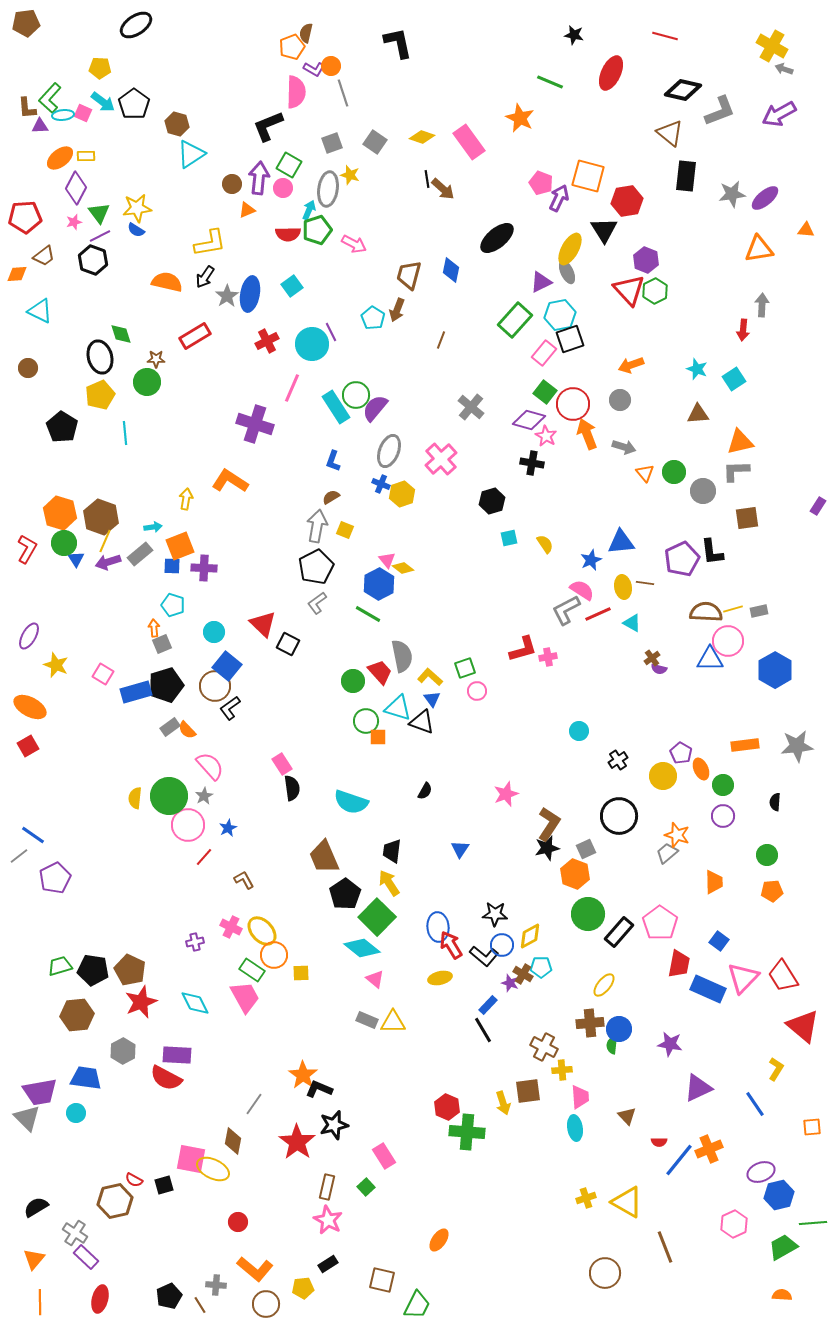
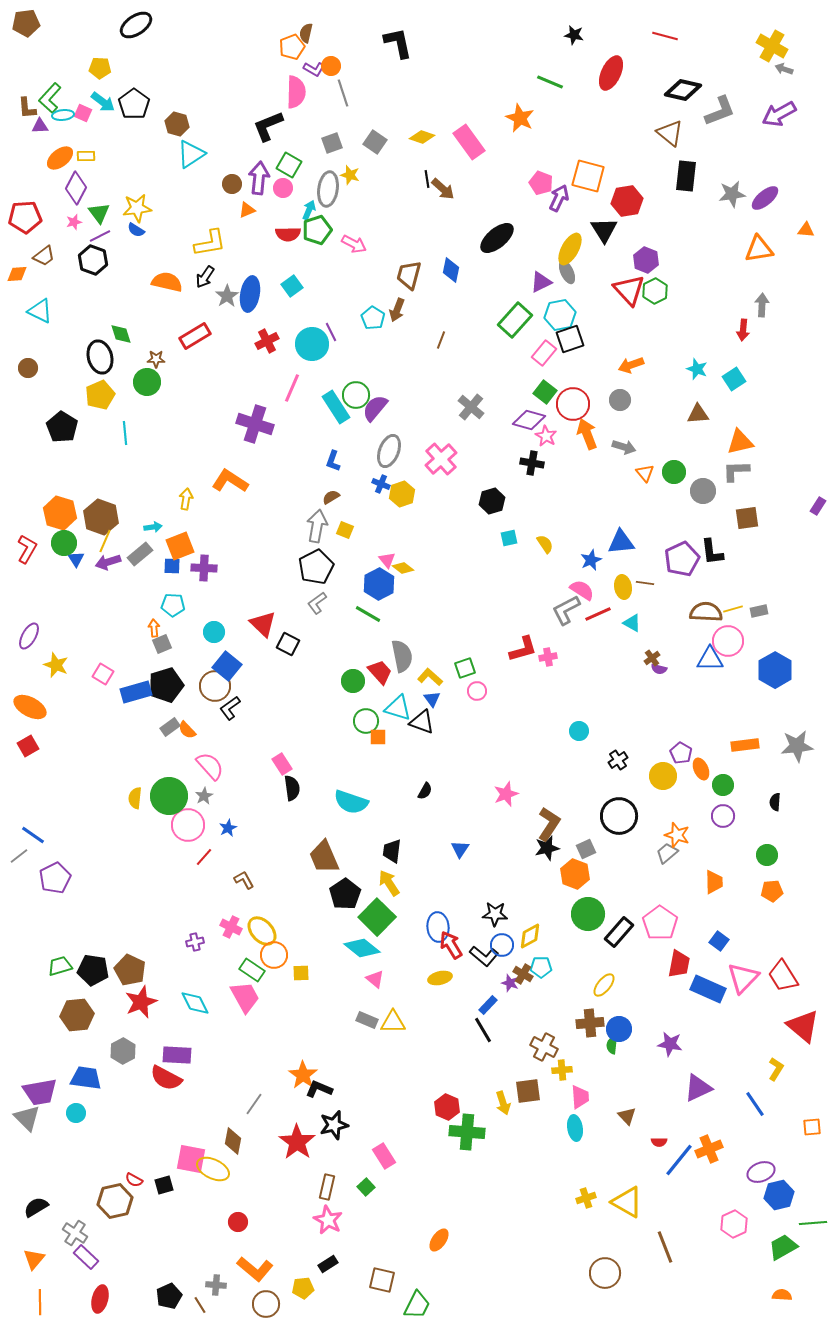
cyan pentagon at (173, 605): rotated 15 degrees counterclockwise
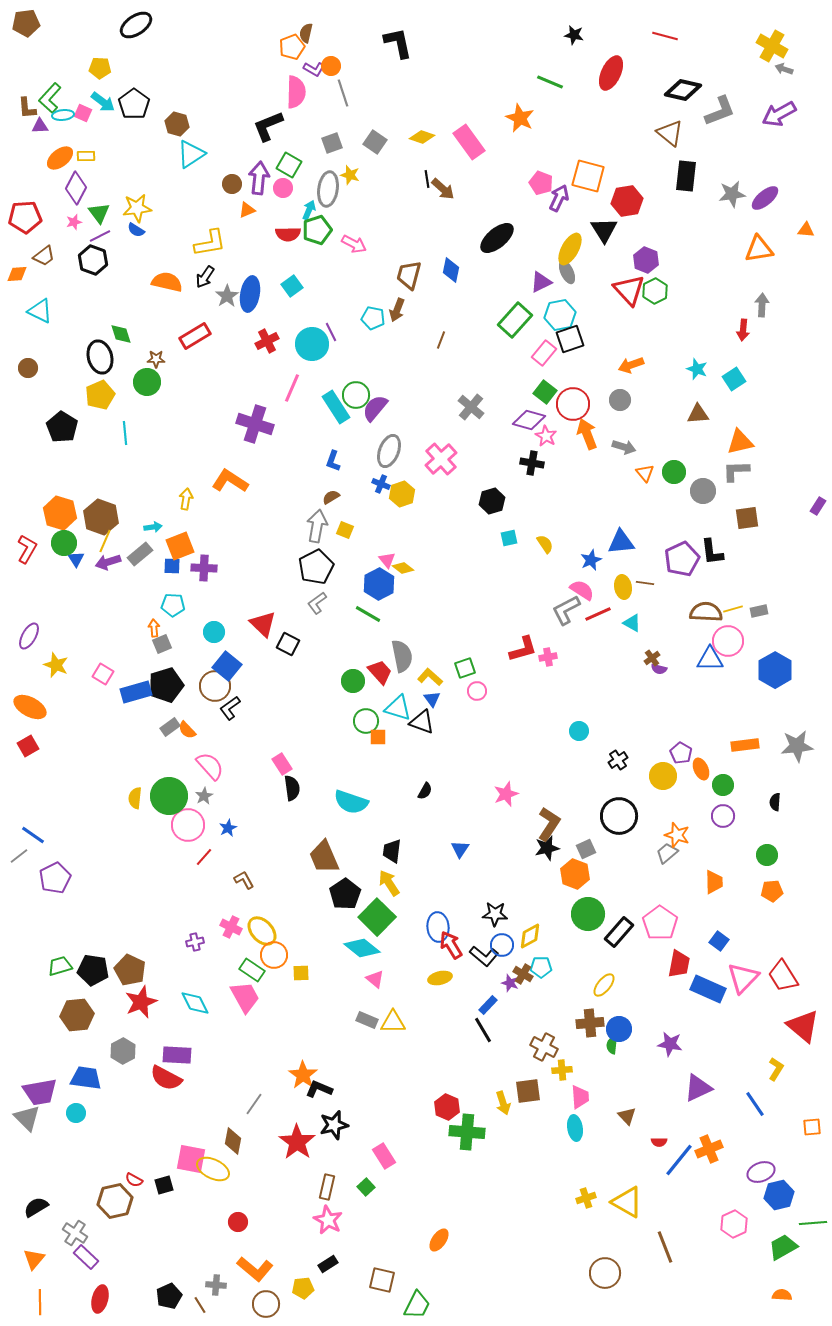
cyan pentagon at (373, 318): rotated 20 degrees counterclockwise
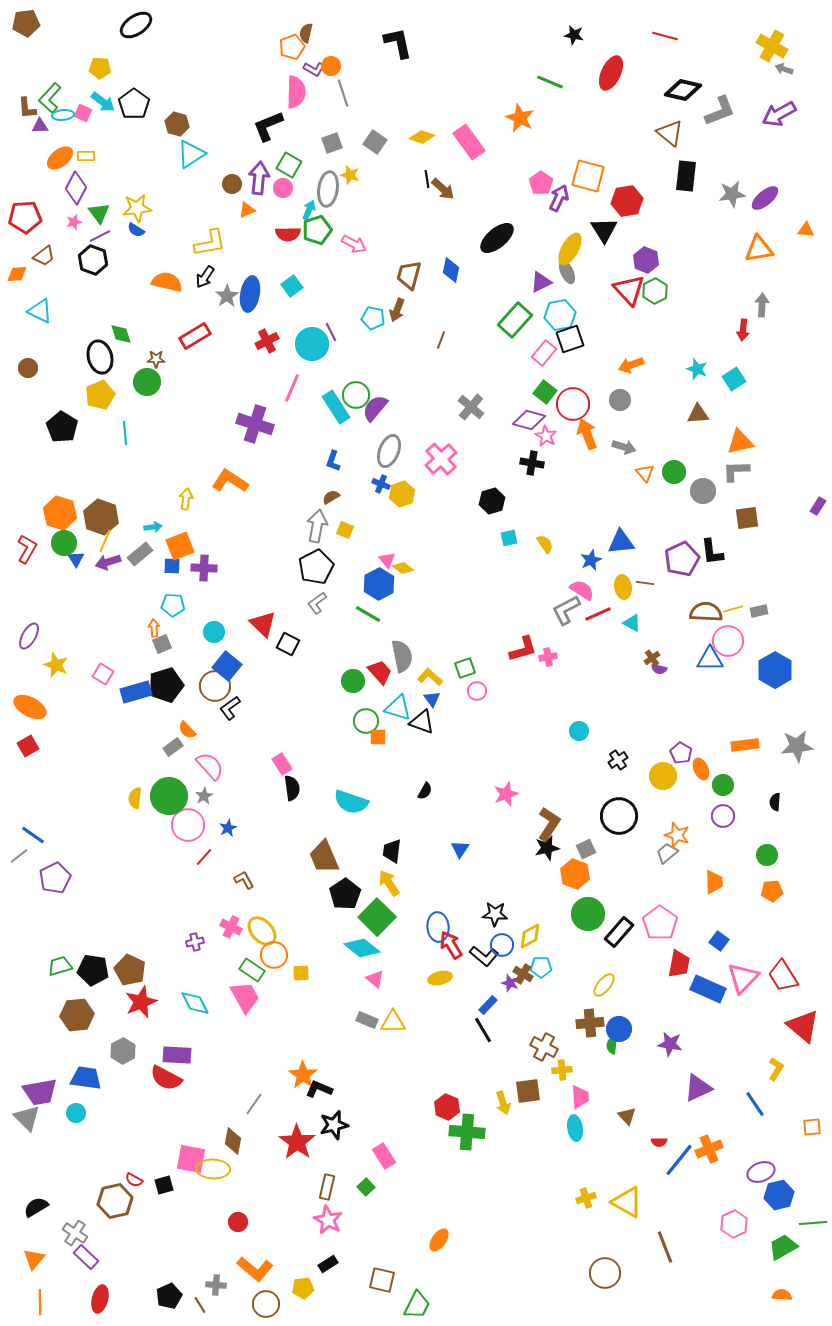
pink pentagon at (541, 183): rotated 15 degrees clockwise
gray rectangle at (170, 727): moved 3 px right, 20 px down
yellow ellipse at (213, 1169): rotated 24 degrees counterclockwise
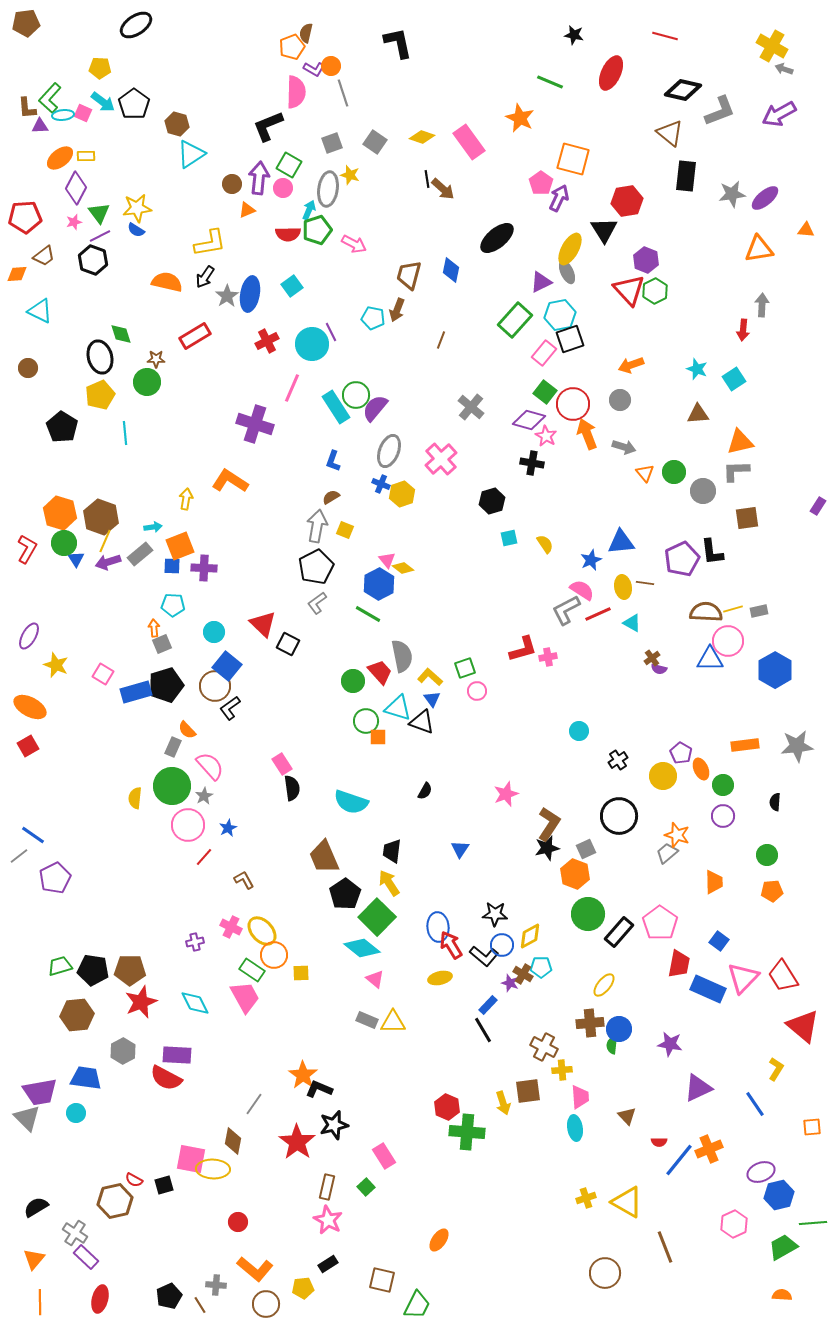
orange square at (588, 176): moved 15 px left, 17 px up
gray rectangle at (173, 747): rotated 30 degrees counterclockwise
green circle at (169, 796): moved 3 px right, 10 px up
brown pentagon at (130, 970): rotated 24 degrees counterclockwise
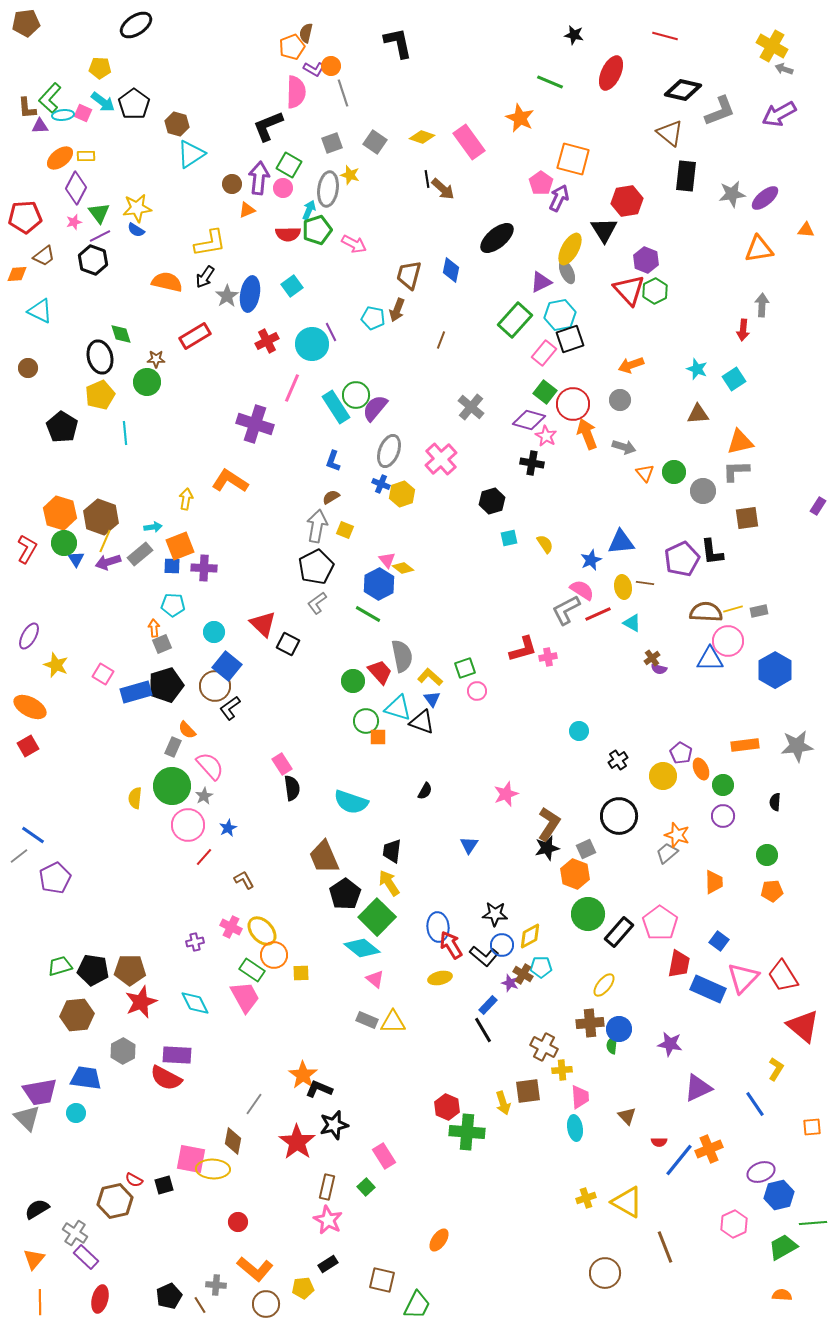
blue triangle at (460, 849): moved 9 px right, 4 px up
black semicircle at (36, 1207): moved 1 px right, 2 px down
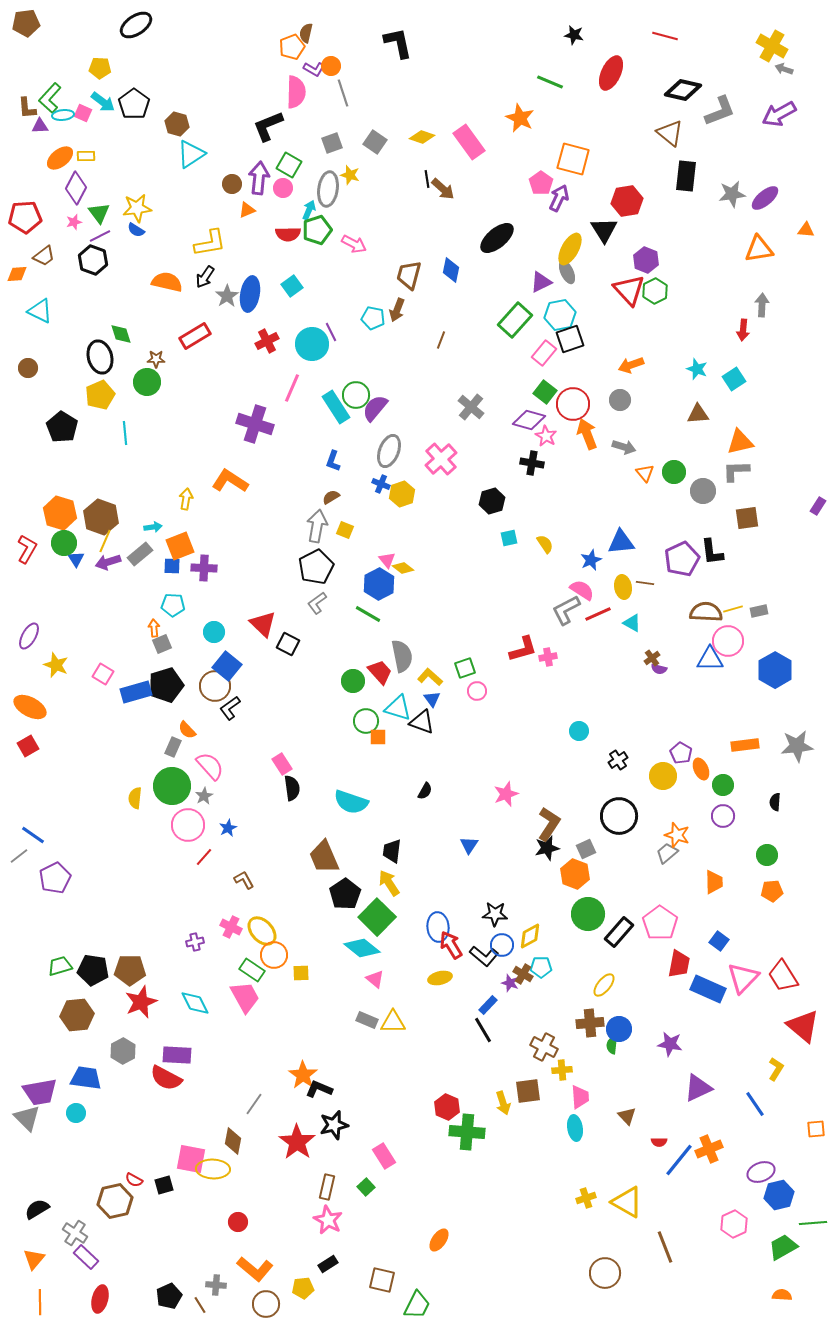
orange square at (812, 1127): moved 4 px right, 2 px down
